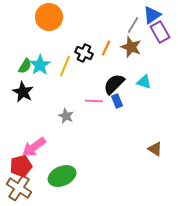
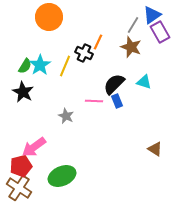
orange line: moved 8 px left, 6 px up
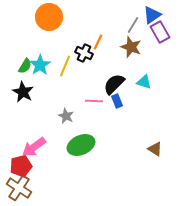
green ellipse: moved 19 px right, 31 px up
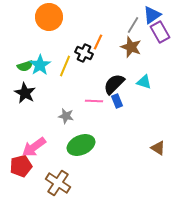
green semicircle: rotated 42 degrees clockwise
black star: moved 2 px right, 1 px down
gray star: rotated 14 degrees counterclockwise
brown triangle: moved 3 px right, 1 px up
brown cross: moved 39 px right, 5 px up
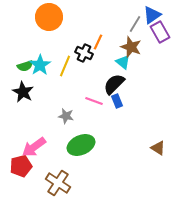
gray line: moved 2 px right, 1 px up
cyan triangle: moved 21 px left, 20 px up; rotated 21 degrees clockwise
black star: moved 2 px left, 1 px up
pink line: rotated 18 degrees clockwise
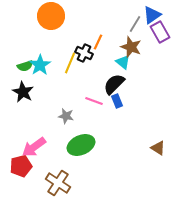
orange circle: moved 2 px right, 1 px up
yellow line: moved 5 px right, 3 px up
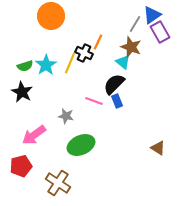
cyan star: moved 6 px right
black star: moved 1 px left
pink arrow: moved 12 px up
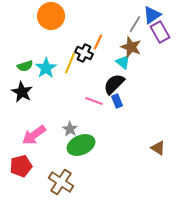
cyan star: moved 3 px down
gray star: moved 4 px right, 13 px down; rotated 21 degrees clockwise
brown cross: moved 3 px right, 1 px up
